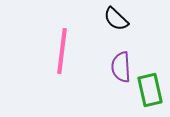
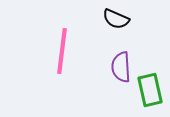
black semicircle: rotated 20 degrees counterclockwise
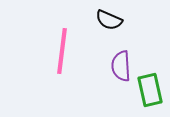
black semicircle: moved 7 px left, 1 px down
purple semicircle: moved 1 px up
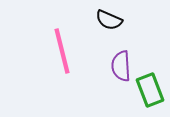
pink line: rotated 21 degrees counterclockwise
green rectangle: rotated 8 degrees counterclockwise
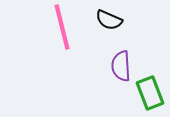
pink line: moved 24 px up
green rectangle: moved 3 px down
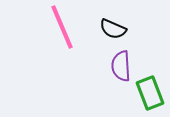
black semicircle: moved 4 px right, 9 px down
pink line: rotated 9 degrees counterclockwise
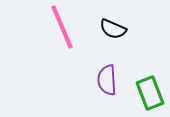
purple semicircle: moved 14 px left, 14 px down
